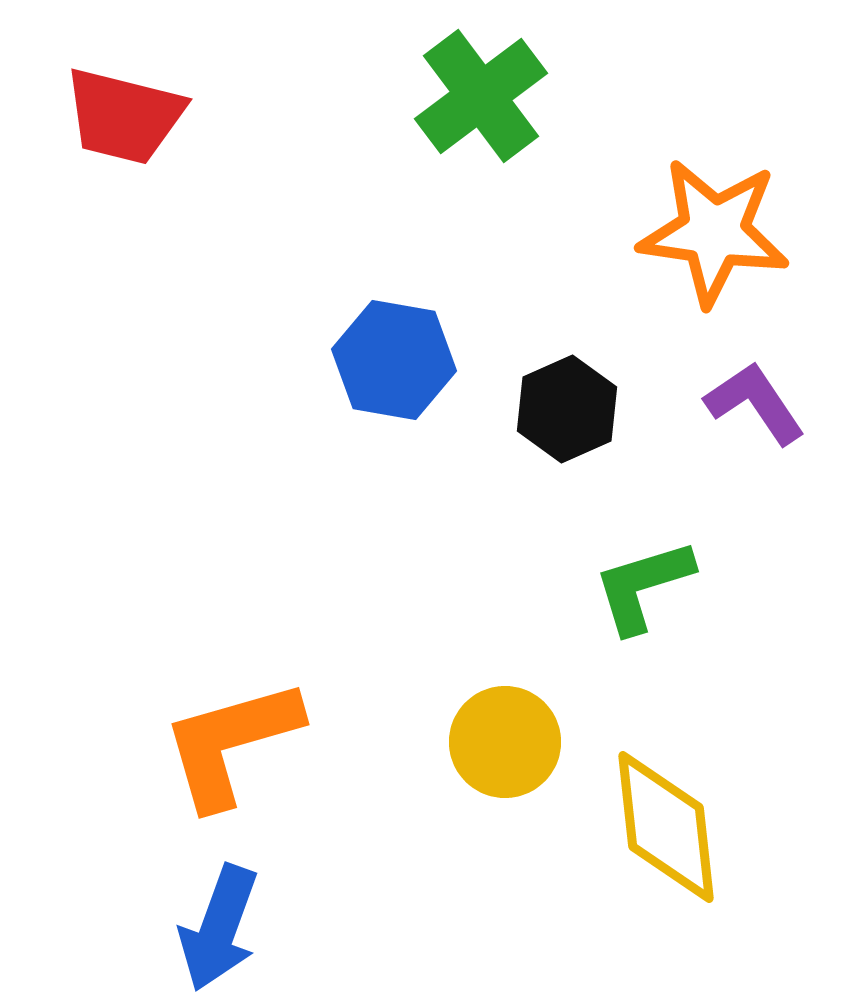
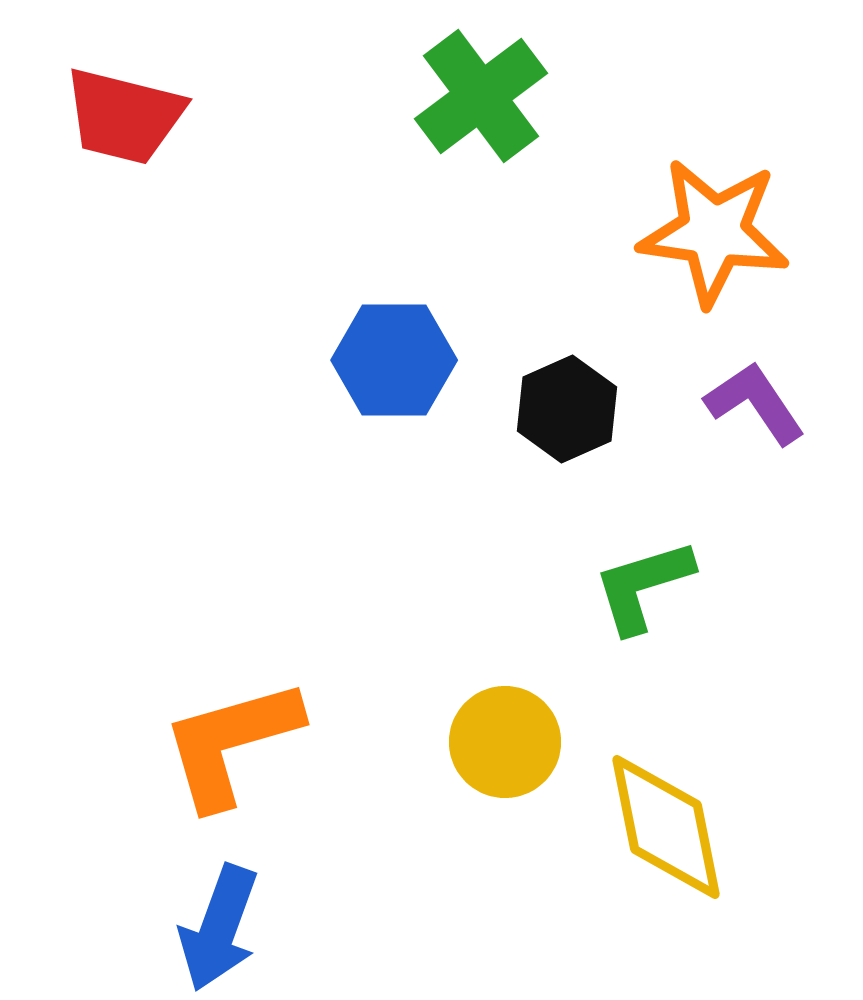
blue hexagon: rotated 10 degrees counterclockwise
yellow diamond: rotated 5 degrees counterclockwise
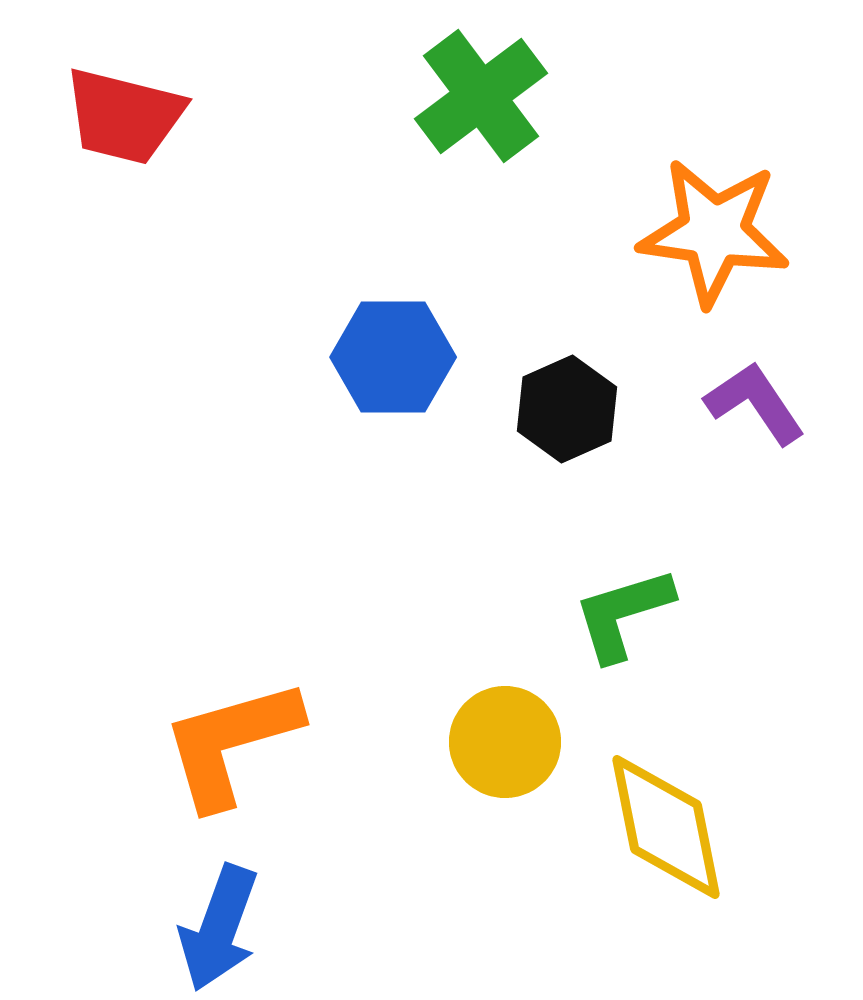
blue hexagon: moved 1 px left, 3 px up
green L-shape: moved 20 px left, 28 px down
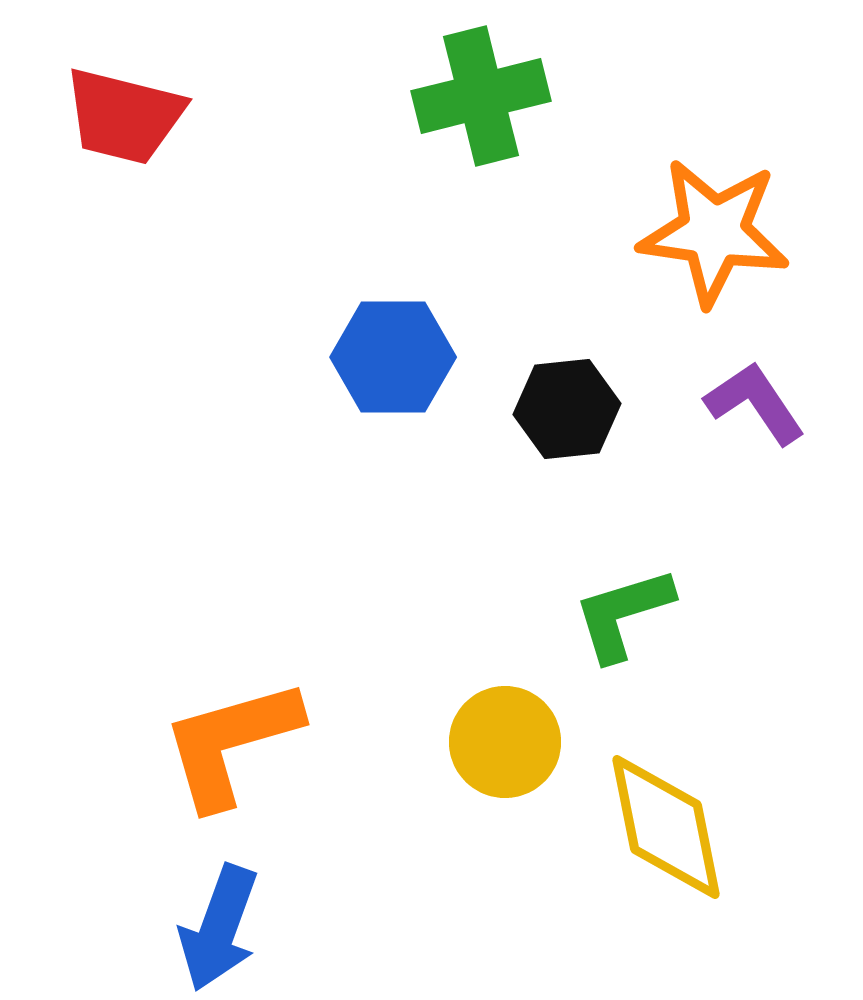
green cross: rotated 23 degrees clockwise
black hexagon: rotated 18 degrees clockwise
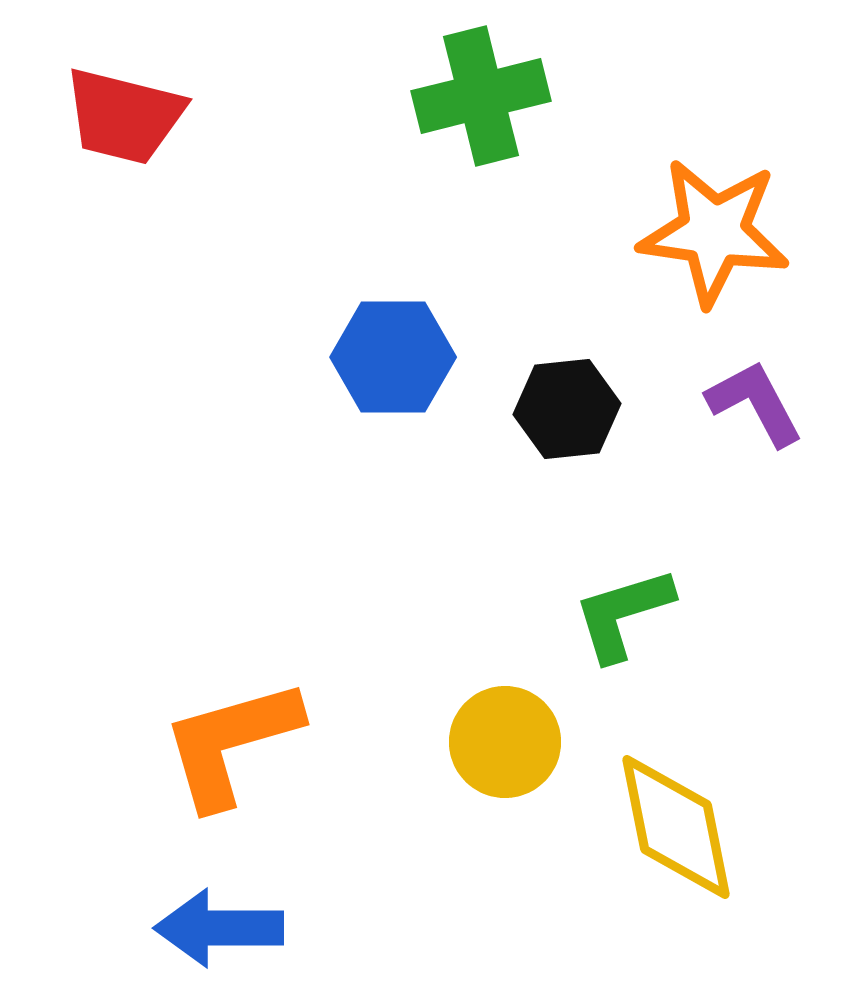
purple L-shape: rotated 6 degrees clockwise
yellow diamond: moved 10 px right
blue arrow: rotated 70 degrees clockwise
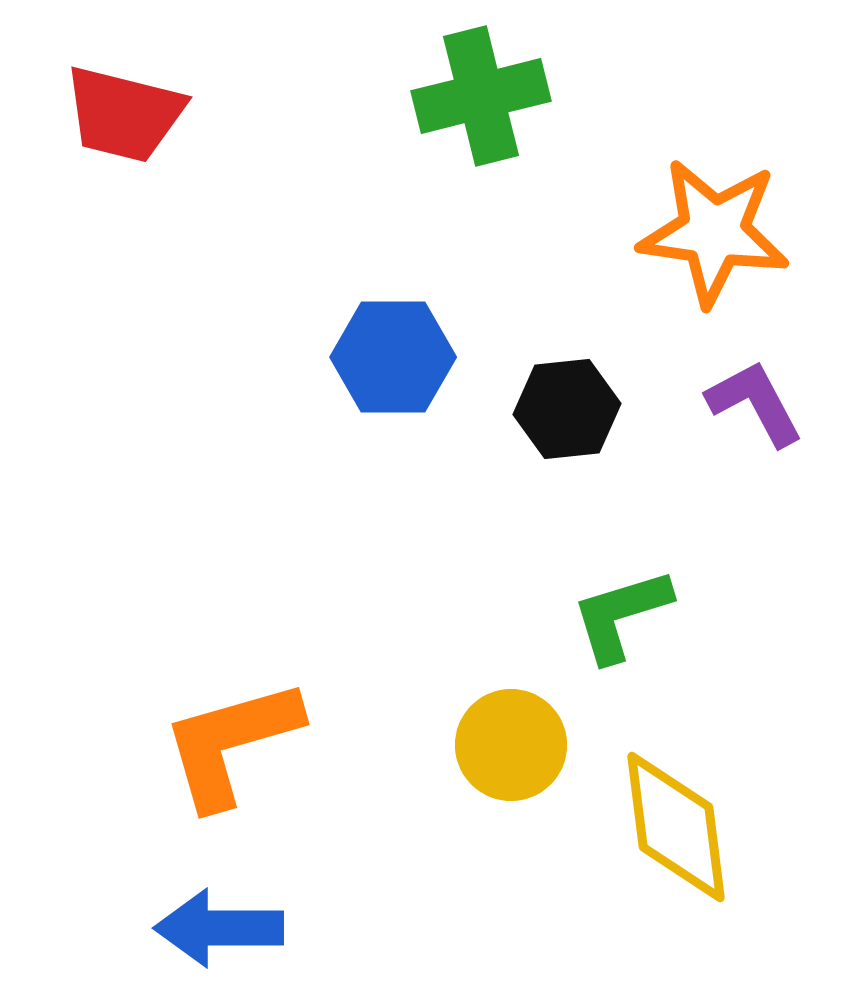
red trapezoid: moved 2 px up
green L-shape: moved 2 px left, 1 px down
yellow circle: moved 6 px right, 3 px down
yellow diamond: rotated 4 degrees clockwise
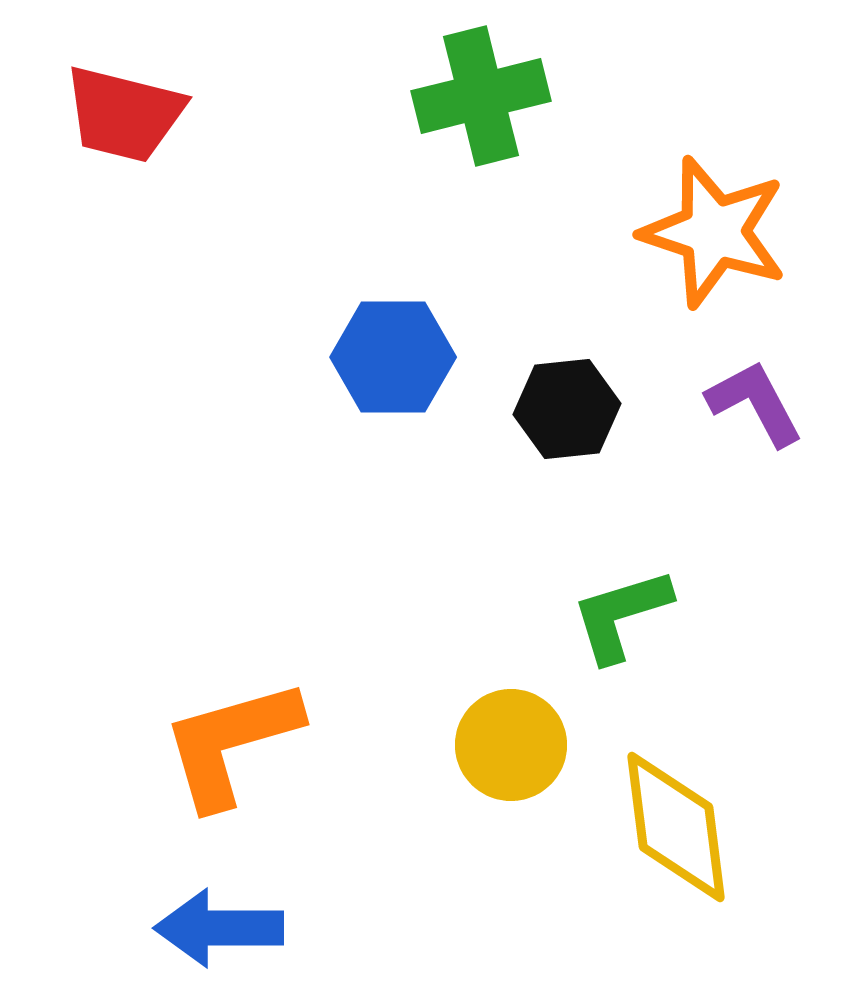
orange star: rotated 10 degrees clockwise
